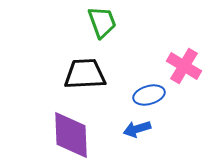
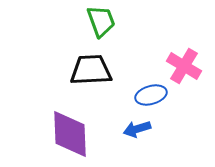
green trapezoid: moved 1 px left, 1 px up
black trapezoid: moved 6 px right, 4 px up
blue ellipse: moved 2 px right
purple diamond: moved 1 px left, 1 px up
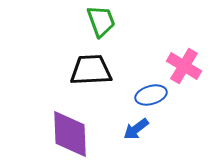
blue arrow: moved 1 px left; rotated 20 degrees counterclockwise
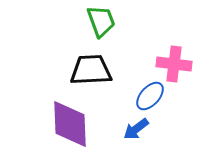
pink cross: moved 10 px left, 2 px up; rotated 24 degrees counterclockwise
blue ellipse: moved 1 px left, 1 px down; rotated 32 degrees counterclockwise
purple diamond: moved 10 px up
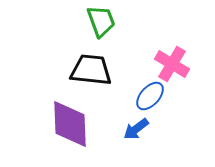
pink cross: moved 2 px left; rotated 24 degrees clockwise
black trapezoid: rotated 9 degrees clockwise
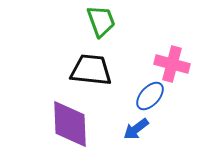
pink cross: rotated 16 degrees counterclockwise
